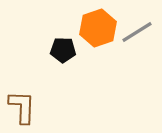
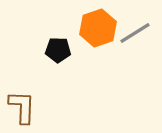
gray line: moved 2 px left, 1 px down
black pentagon: moved 5 px left
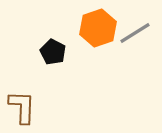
black pentagon: moved 5 px left, 2 px down; rotated 25 degrees clockwise
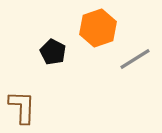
gray line: moved 26 px down
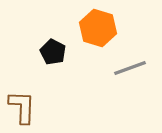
orange hexagon: rotated 24 degrees counterclockwise
gray line: moved 5 px left, 9 px down; rotated 12 degrees clockwise
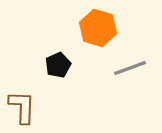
black pentagon: moved 5 px right, 13 px down; rotated 20 degrees clockwise
